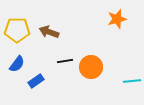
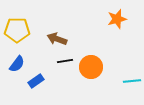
brown arrow: moved 8 px right, 7 px down
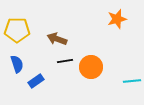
blue semicircle: rotated 54 degrees counterclockwise
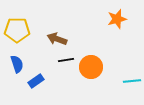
black line: moved 1 px right, 1 px up
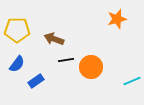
brown arrow: moved 3 px left
blue semicircle: rotated 54 degrees clockwise
cyan line: rotated 18 degrees counterclockwise
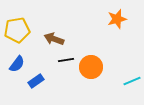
yellow pentagon: rotated 10 degrees counterclockwise
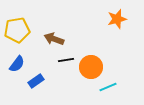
cyan line: moved 24 px left, 6 px down
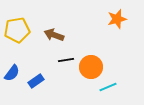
brown arrow: moved 4 px up
blue semicircle: moved 5 px left, 9 px down
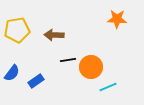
orange star: rotated 18 degrees clockwise
brown arrow: rotated 18 degrees counterclockwise
black line: moved 2 px right
